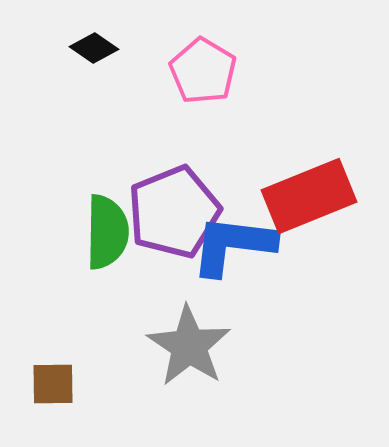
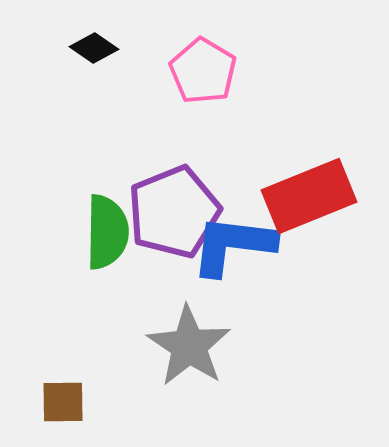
brown square: moved 10 px right, 18 px down
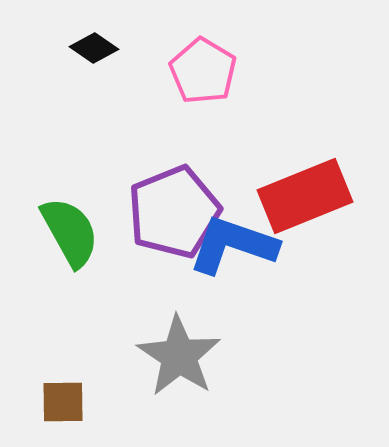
red rectangle: moved 4 px left
green semicircle: moved 37 px left; rotated 30 degrees counterclockwise
blue L-shape: rotated 12 degrees clockwise
gray star: moved 10 px left, 10 px down
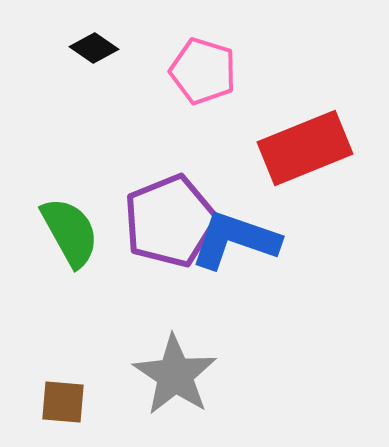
pink pentagon: rotated 14 degrees counterclockwise
red rectangle: moved 48 px up
purple pentagon: moved 4 px left, 9 px down
blue L-shape: moved 2 px right, 5 px up
gray star: moved 4 px left, 19 px down
brown square: rotated 6 degrees clockwise
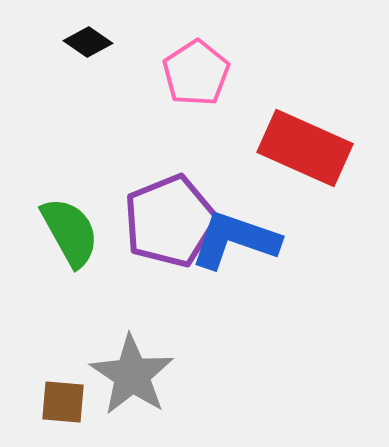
black diamond: moved 6 px left, 6 px up
pink pentagon: moved 7 px left, 2 px down; rotated 22 degrees clockwise
red rectangle: rotated 46 degrees clockwise
gray star: moved 43 px left
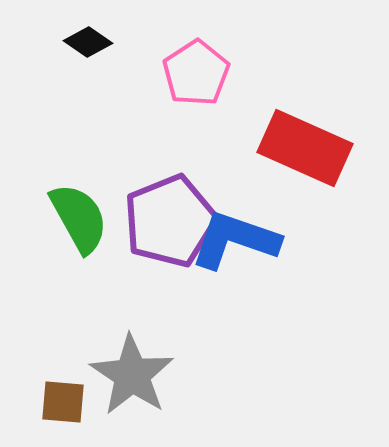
green semicircle: moved 9 px right, 14 px up
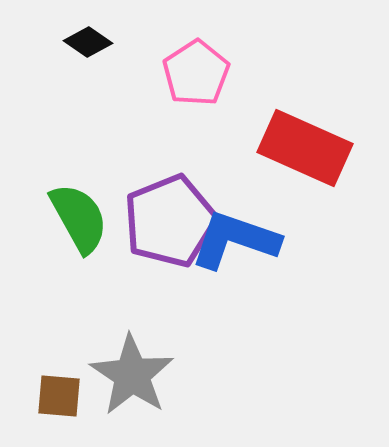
brown square: moved 4 px left, 6 px up
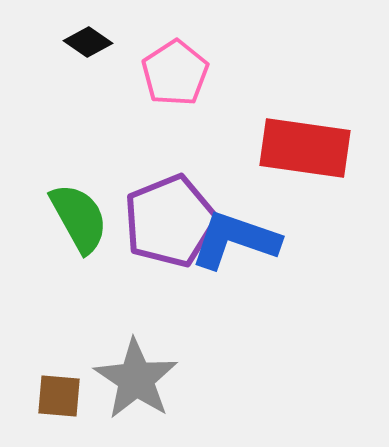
pink pentagon: moved 21 px left
red rectangle: rotated 16 degrees counterclockwise
gray star: moved 4 px right, 4 px down
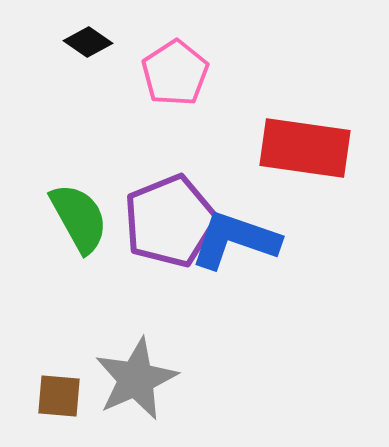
gray star: rotated 14 degrees clockwise
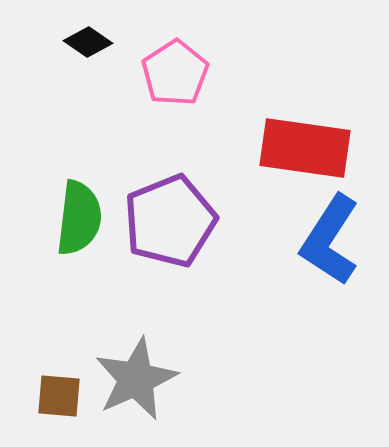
green semicircle: rotated 36 degrees clockwise
blue L-shape: moved 95 px right; rotated 76 degrees counterclockwise
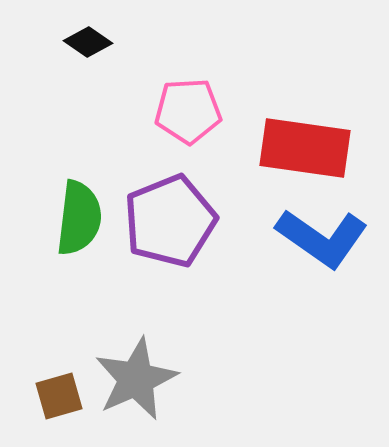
pink pentagon: moved 13 px right, 38 px down; rotated 30 degrees clockwise
blue L-shape: moved 8 px left, 2 px up; rotated 88 degrees counterclockwise
brown square: rotated 21 degrees counterclockwise
